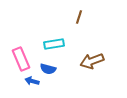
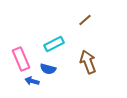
brown line: moved 6 px right, 3 px down; rotated 32 degrees clockwise
cyan rectangle: rotated 18 degrees counterclockwise
brown arrow: moved 4 px left, 1 px down; rotated 90 degrees clockwise
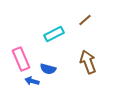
cyan rectangle: moved 10 px up
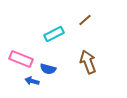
pink rectangle: rotated 45 degrees counterclockwise
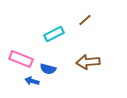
brown arrow: rotated 75 degrees counterclockwise
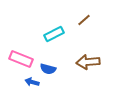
brown line: moved 1 px left
blue arrow: moved 1 px down
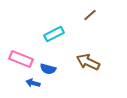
brown line: moved 6 px right, 5 px up
brown arrow: rotated 30 degrees clockwise
blue arrow: moved 1 px right, 1 px down
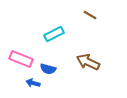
brown line: rotated 72 degrees clockwise
